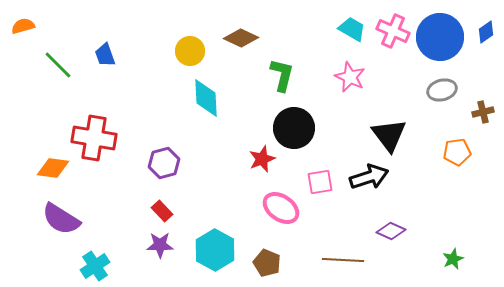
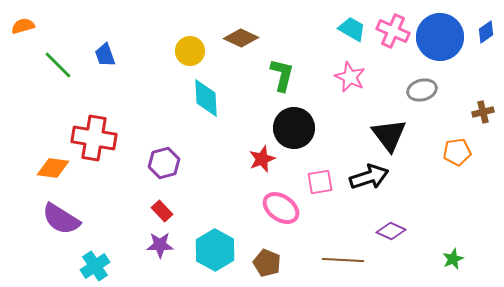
gray ellipse: moved 20 px left
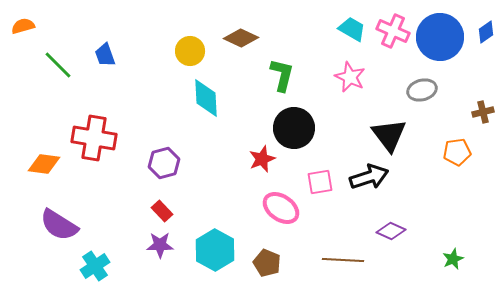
orange diamond: moved 9 px left, 4 px up
purple semicircle: moved 2 px left, 6 px down
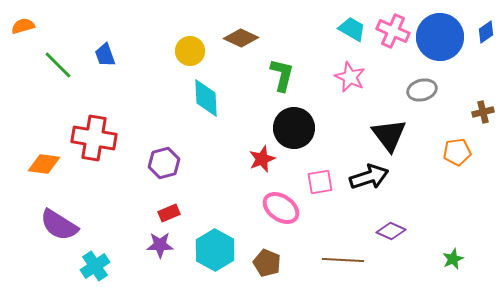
red rectangle: moved 7 px right, 2 px down; rotated 70 degrees counterclockwise
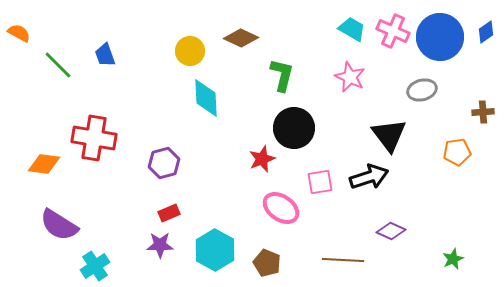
orange semicircle: moved 4 px left, 7 px down; rotated 45 degrees clockwise
brown cross: rotated 10 degrees clockwise
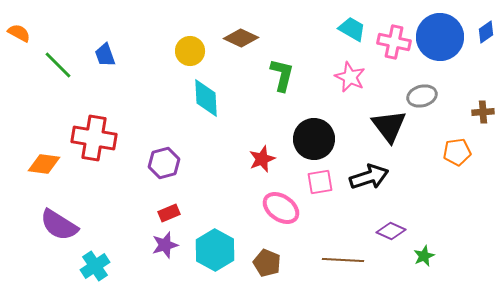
pink cross: moved 1 px right, 11 px down; rotated 12 degrees counterclockwise
gray ellipse: moved 6 px down
black circle: moved 20 px right, 11 px down
black triangle: moved 9 px up
purple star: moved 5 px right; rotated 16 degrees counterclockwise
green star: moved 29 px left, 3 px up
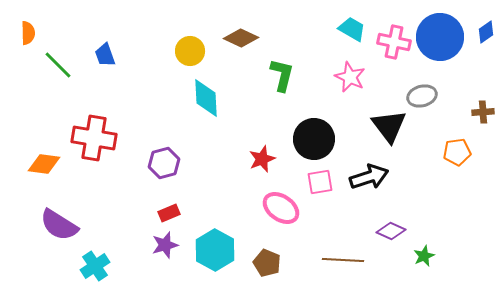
orange semicircle: moved 9 px right; rotated 60 degrees clockwise
